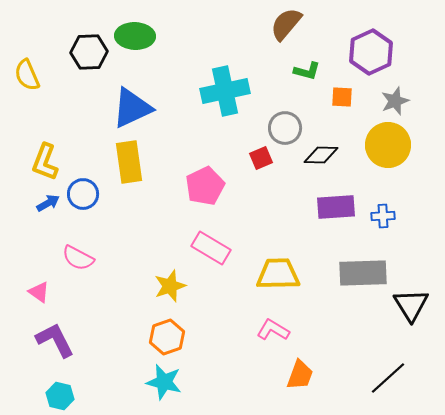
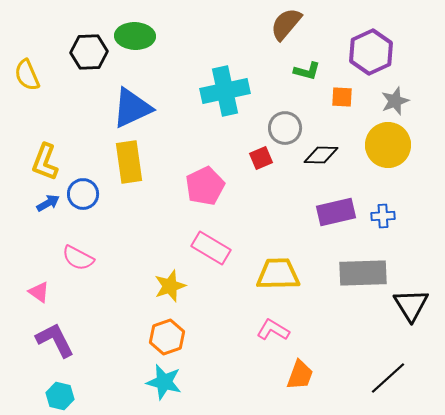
purple rectangle: moved 5 px down; rotated 9 degrees counterclockwise
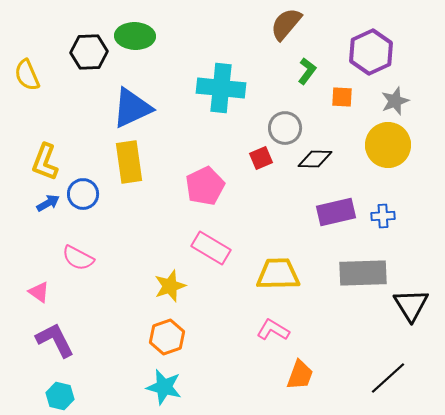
green L-shape: rotated 68 degrees counterclockwise
cyan cross: moved 4 px left, 3 px up; rotated 18 degrees clockwise
black diamond: moved 6 px left, 4 px down
cyan star: moved 5 px down
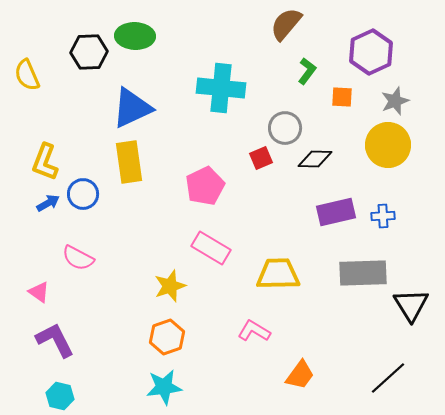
pink L-shape: moved 19 px left, 1 px down
orange trapezoid: rotated 16 degrees clockwise
cyan star: rotated 21 degrees counterclockwise
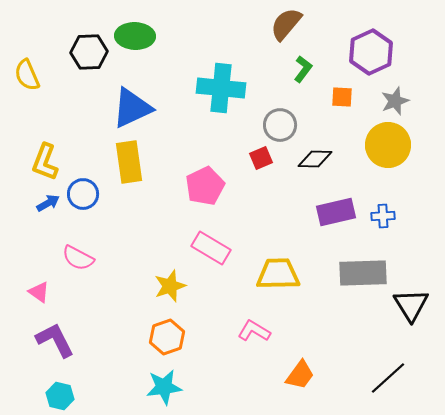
green L-shape: moved 4 px left, 2 px up
gray circle: moved 5 px left, 3 px up
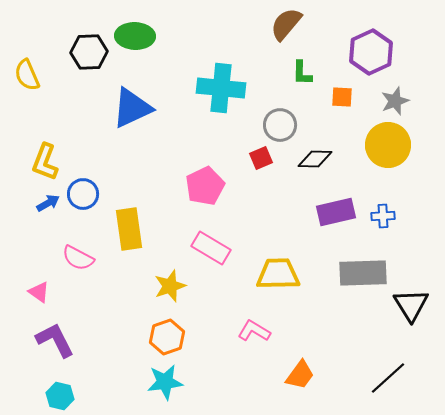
green L-shape: moved 1 px left, 4 px down; rotated 144 degrees clockwise
yellow rectangle: moved 67 px down
cyan star: moved 1 px right, 5 px up
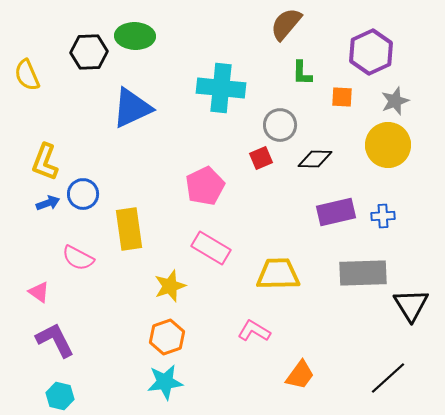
blue arrow: rotated 10 degrees clockwise
